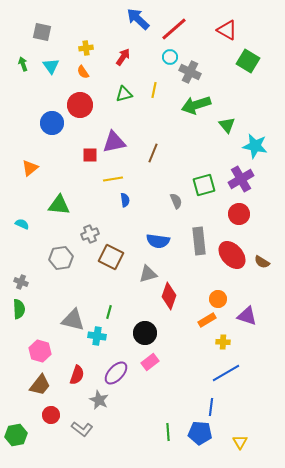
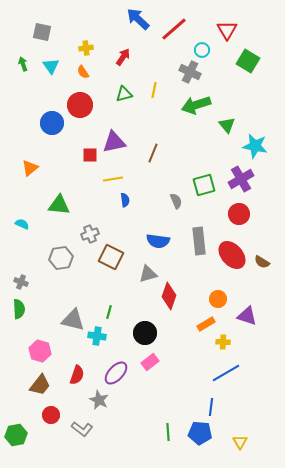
red triangle at (227, 30): rotated 30 degrees clockwise
cyan circle at (170, 57): moved 32 px right, 7 px up
orange rectangle at (207, 320): moved 1 px left, 4 px down
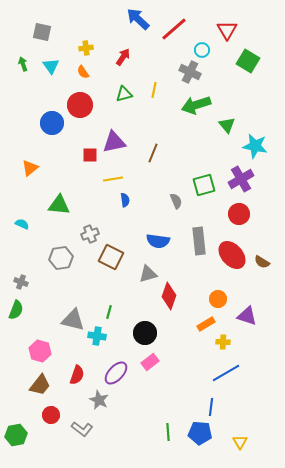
green semicircle at (19, 309): moved 3 px left, 1 px down; rotated 24 degrees clockwise
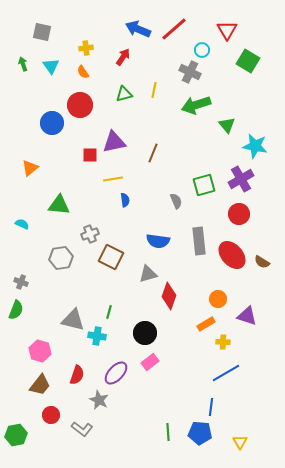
blue arrow at (138, 19): moved 10 px down; rotated 20 degrees counterclockwise
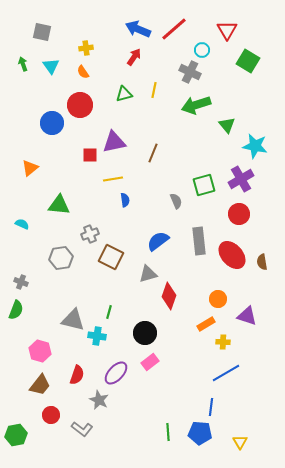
red arrow at (123, 57): moved 11 px right
blue semicircle at (158, 241): rotated 135 degrees clockwise
brown semicircle at (262, 262): rotated 49 degrees clockwise
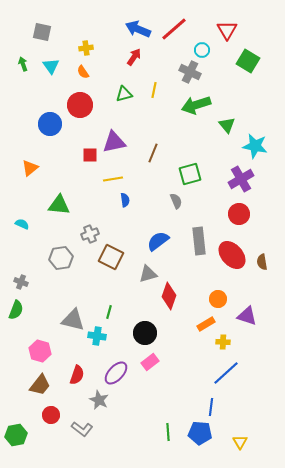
blue circle at (52, 123): moved 2 px left, 1 px down
green square at (204, 185): moved 14 px left, 11 px up
blue line at (226, 373): rotated 12 degrees counterclockwise
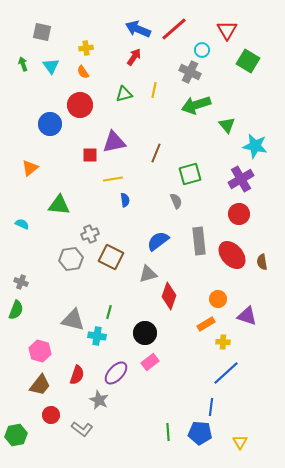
brown line at (153, 153): moved 3 px right
gray hexagon at (61, 258): moved 10 px right, 1 px down
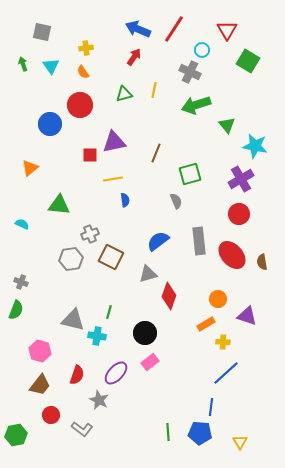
red line at (174, 29): rotated 16 degrees counterclockwise
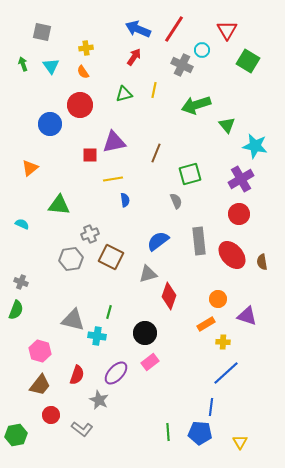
gray cross at (190, 72): moved 8 px left, 7 px up
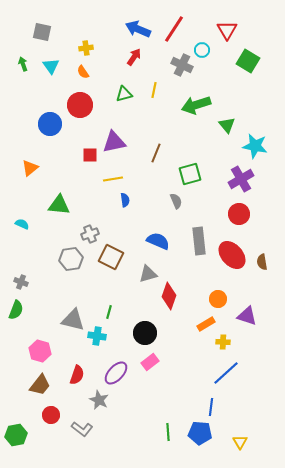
blue semicircle at (158, 241): rotated 60 degrees clockwise
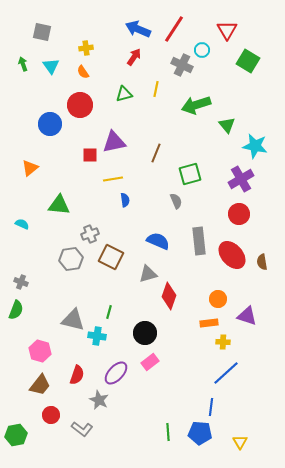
yellow line at (154, 90): moved 2 px right, 1 px up
orange rectangle at (206, 324): moved 3 px right, 1 px up; rotated 24 degrees clockwise
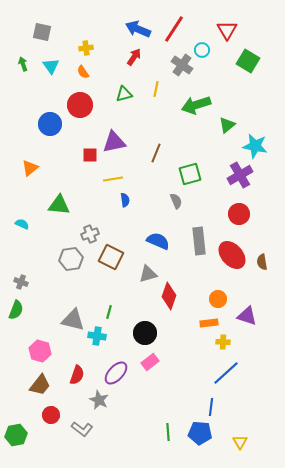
gray cross at (182, 65): rotated 10 degrees clockwise
green triangle at (227, 125): rotated 30 degrees clockwise
purple cross at (241, 179): moved 1 px left, 4 px up
